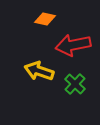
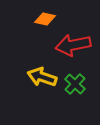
yellow arrow: moved 3 px right, 6 px down
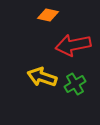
orange diamond: moved 3 px right, 4 px up
green cross: rotated 15 degrees clockwise
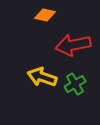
orange diamond: moved 3 px left
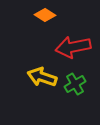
orange diamond: rotated 20 degrees clockwise
red arrow: moved 2 px down
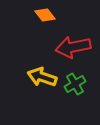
orange diamond: rotated 20 degrees clockwise
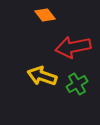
yellow arrow: moved 1 px up
green cross: moved 2 px right
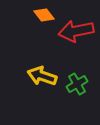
orange diamond: moved 1 px left
red arrow: moved 3 px right, 16 px up
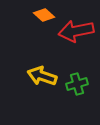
orange diamond: rotated 10 degrees counterclockwise
green cross: rotated 15 degrees clockwise
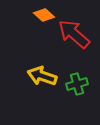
red arrow: moved 2 px left, 3 px down; rotated 52 degrees clockwise
